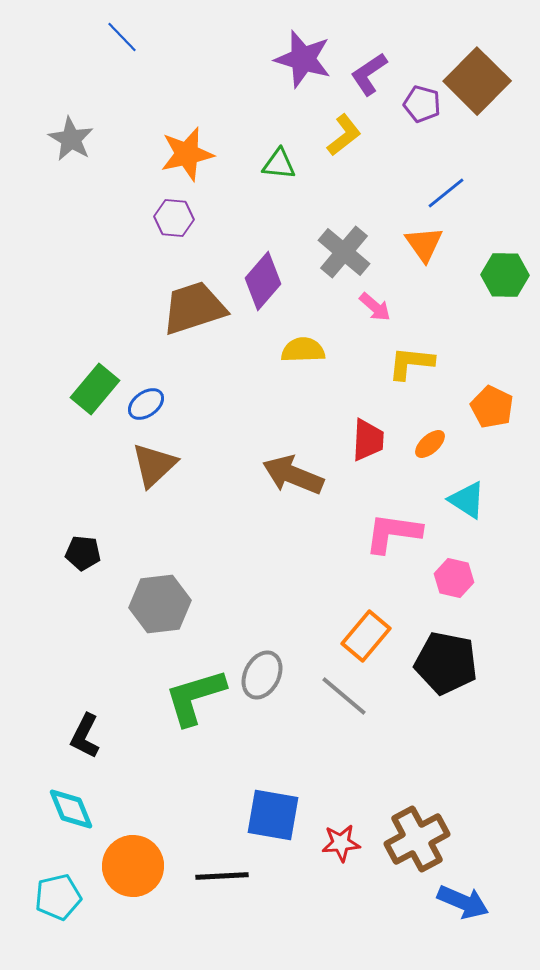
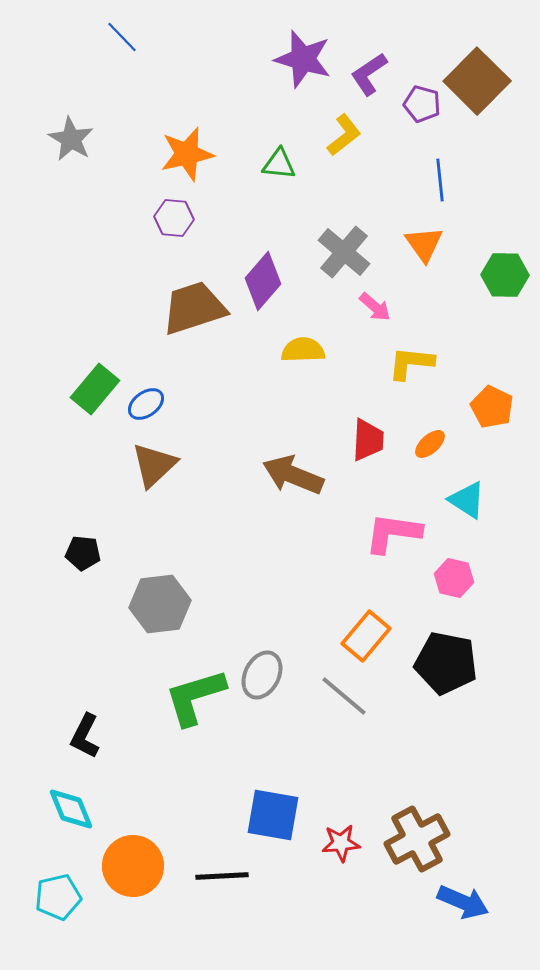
blue line at (446, 193): moved 6 px left, 13 px up; rotated 57 degrees counterclockwise
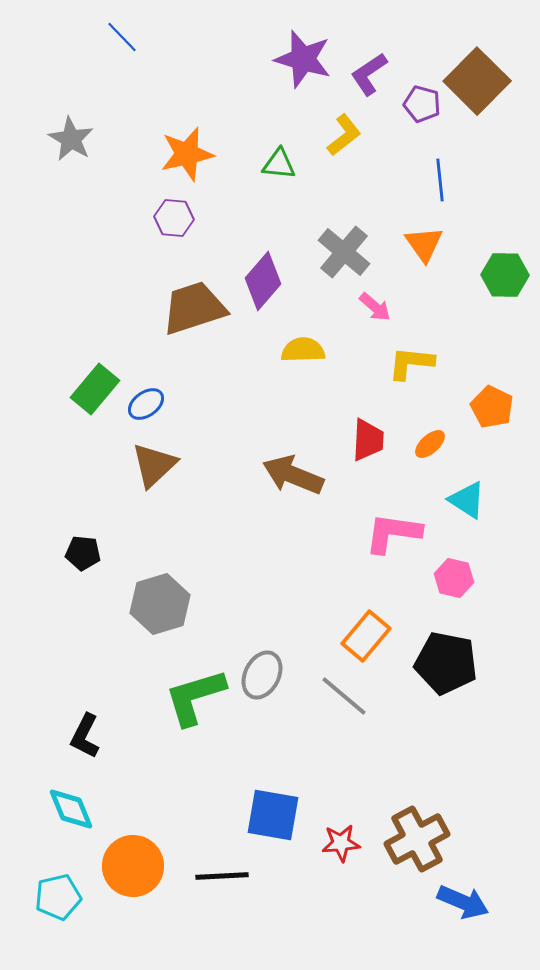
gray hexagon at (160, 604): rotated 10 degrees counterclockwise
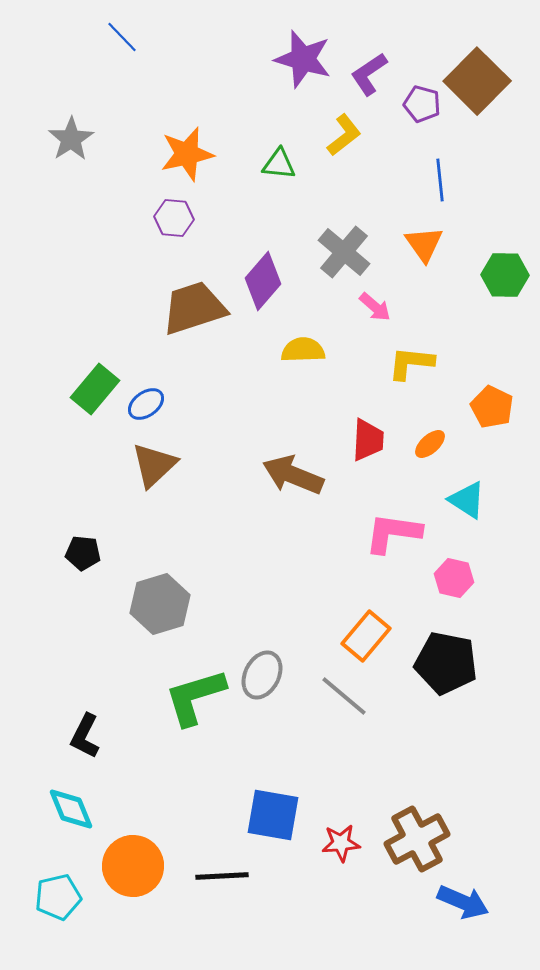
gray star at (71, 139): rotated 9 degrees clockwise
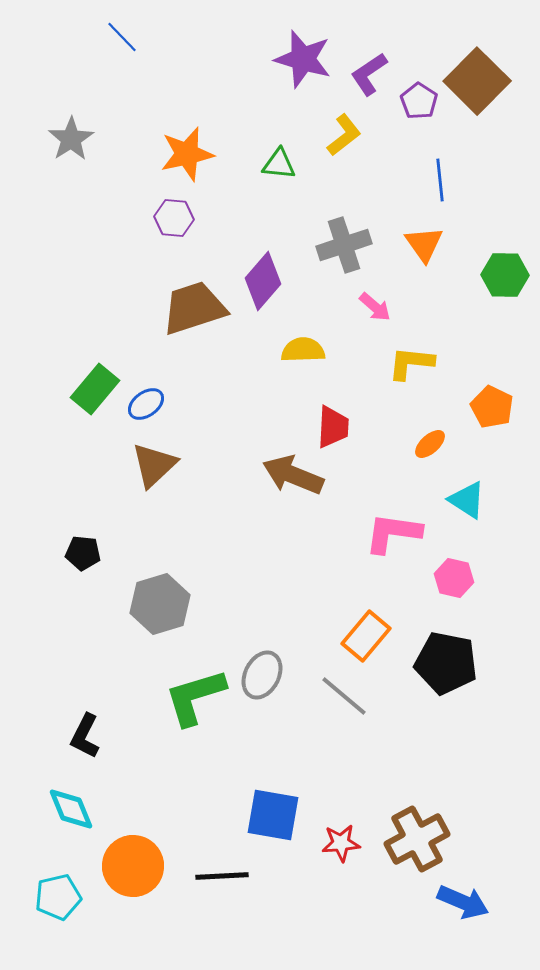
purple pentagon at (422, 104): moved 3 px left, 3 px up; rotated 18 degrees clockwise
gray cross at (344, 252): moved 7 px up; rotated 32 degrees clockwise
red trapezoid at (368, 440): moved 35 px left, 13 px up
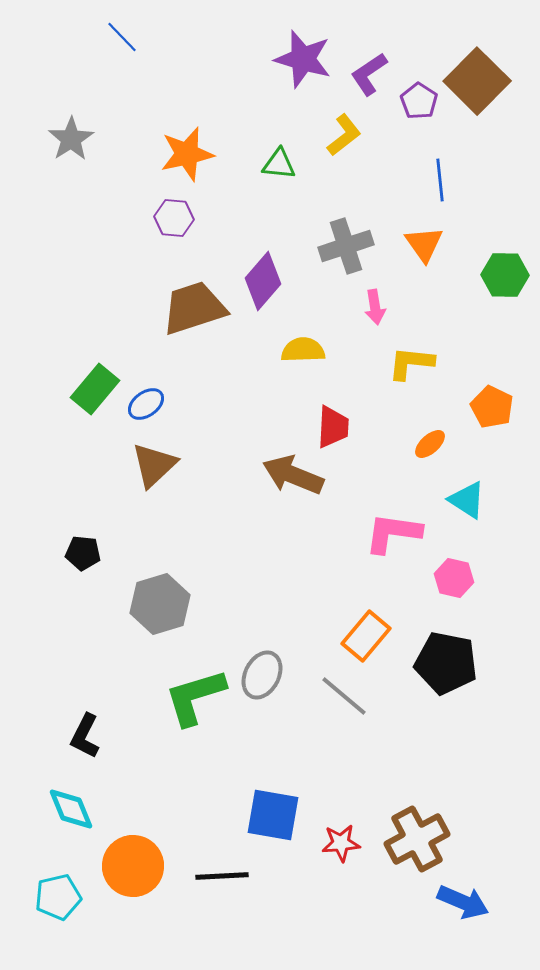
gray cross at (344, 245): moved 2 px right, 1 px down
pink arrow at (375, 307): rotated 40 degrees clockwise
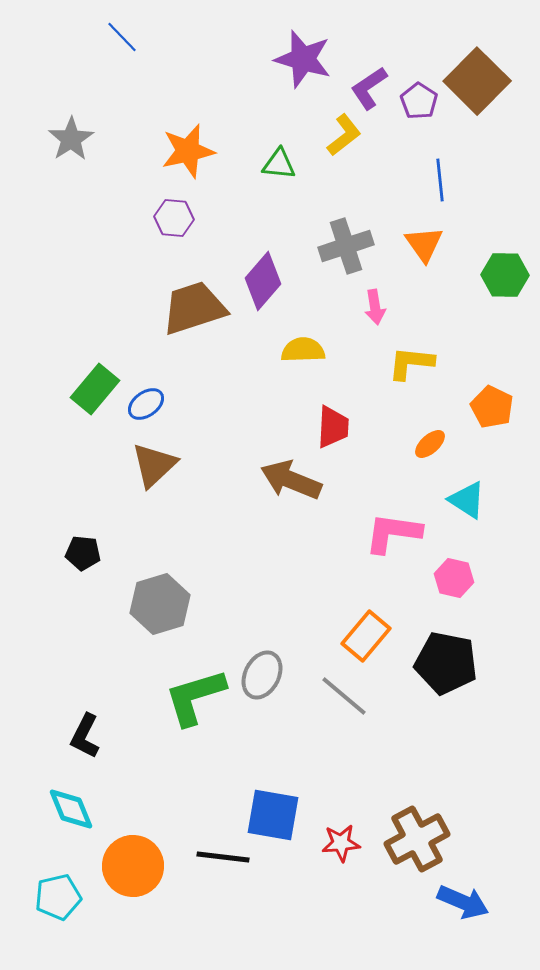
purple L-shape at (369, 74): moved 14 px down
orange star at (187, 154): moved 1 px right, 3 px up
brown arrow at (293, 475): moved 2 px left, 5 px down
black line at (222, 876): moved 1 px right, 19 px up; rotated 10 degrees clockwise
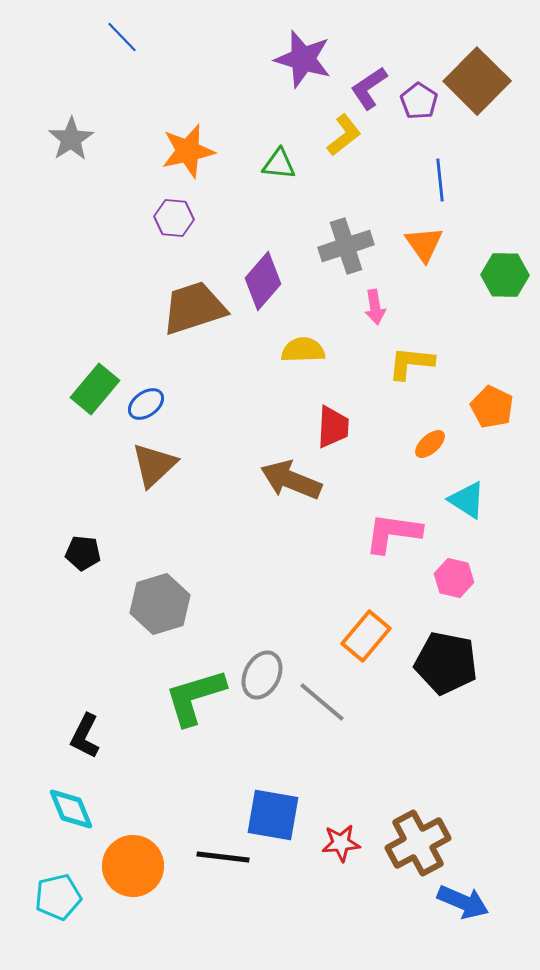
gray line at (344, 696): moved 22 px left, 6 px down
brown cross at (417, 839): moved 1 px right, 4 px down
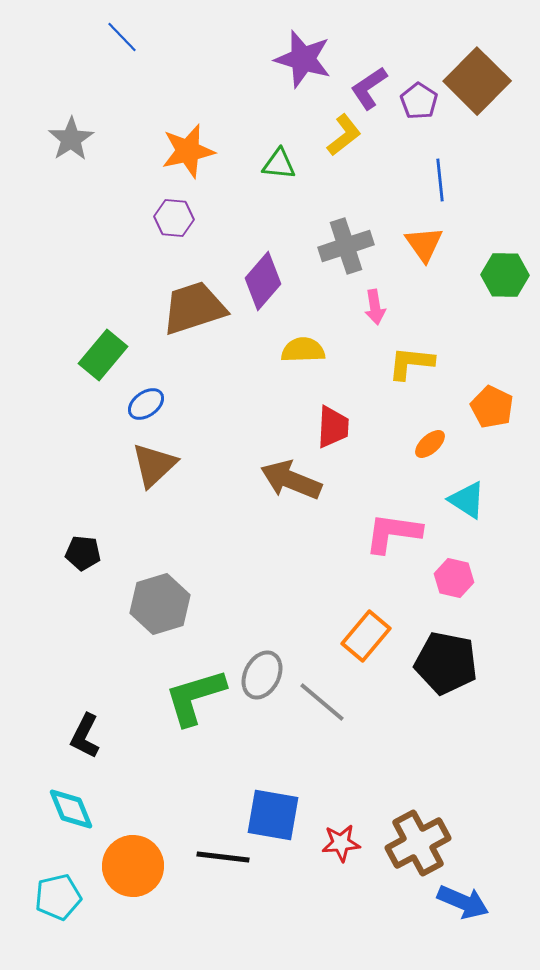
green rectangle at (95, 389): moved 8 px right, 34 px up
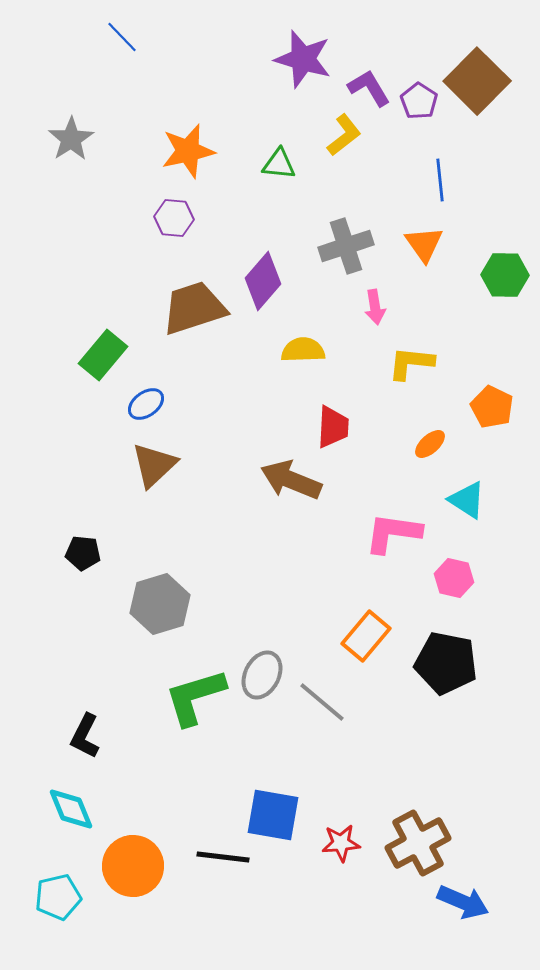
purple L-shape at (369, 88): rotated 93 degrees clockwise
